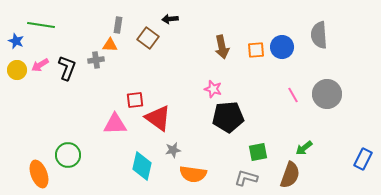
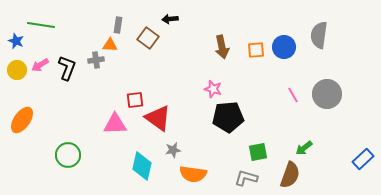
gray semicircle: rotated 12 degrees clockwise
blue circle: moved 2 px right
blue rectangle: rotated 20 degrees clockwise
orange ellipse: moved 17 px left, 54 px up; rotated 56 degrees clockwise
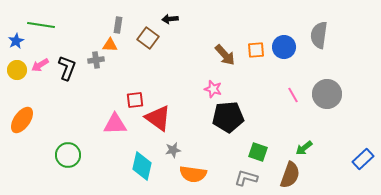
blue star: rotated 21 degrees clockwise
brown arrow: moved 3 px right, 8 px down; rotated 30 degrees counterclockwise
green square: rotated 30 degrees clockwise
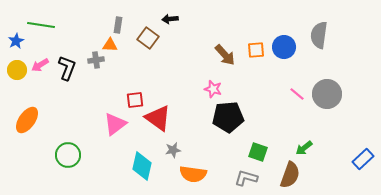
pink line: moved 4 px right, 1 px up; rotated 21 degrees counterclockwise
orange ellipse: moved 5 px right
pink triangle: rotated 35 degrees counterclockwise
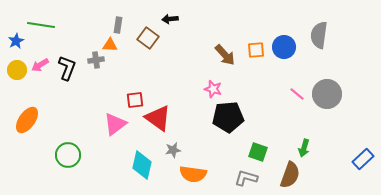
green arrow: rotated 36 degrees counterclockwise
cyan diamond: moved 1 px up
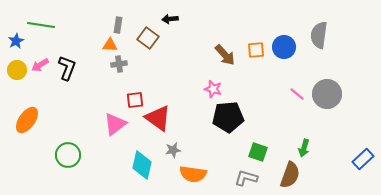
gray cross: moved 23 px right, 4 px down
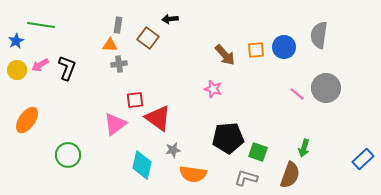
gray circle: moved 1 px left, 6 px up
black pentagon: moved 21 px down
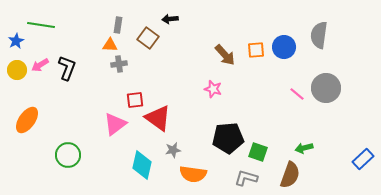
green arrow: rotated 60 degrees clockwise
